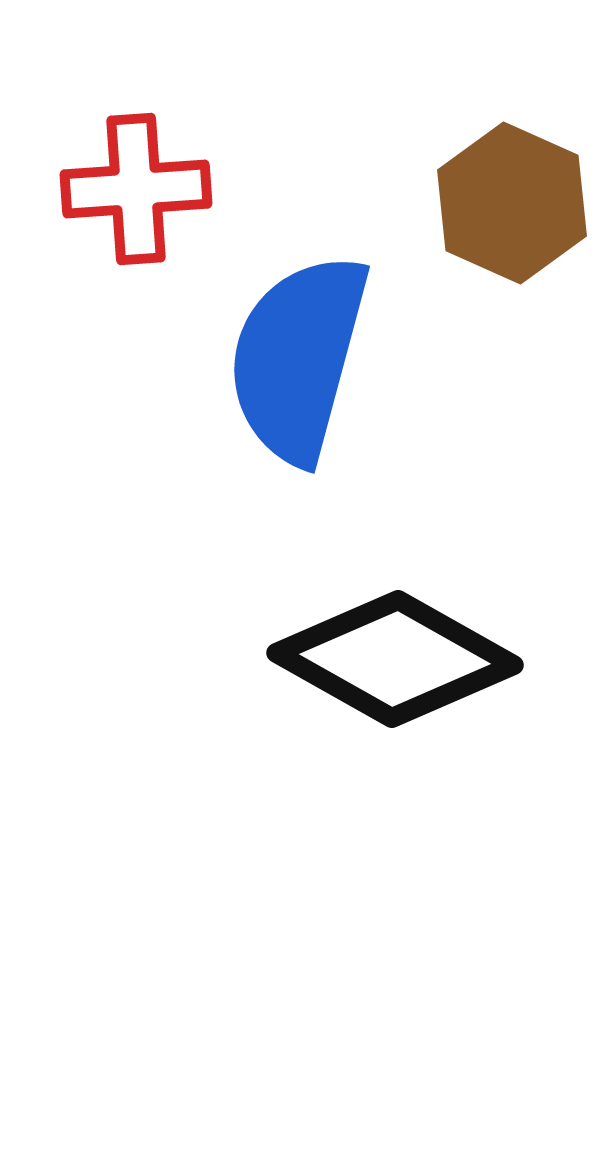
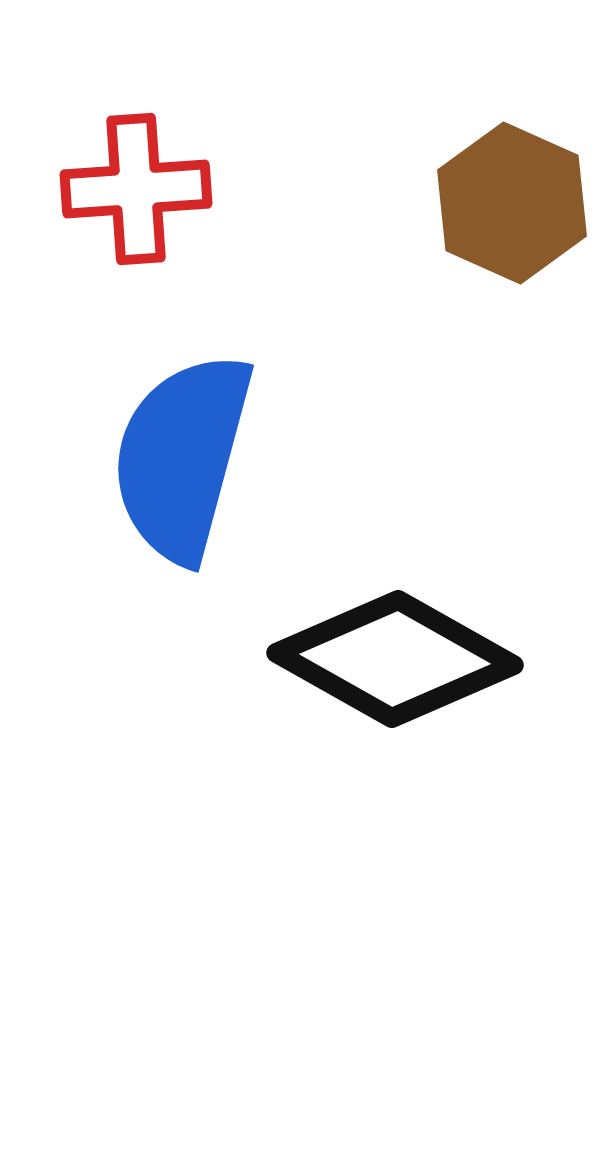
blue semicircle: moved 116 px left, 99 px down
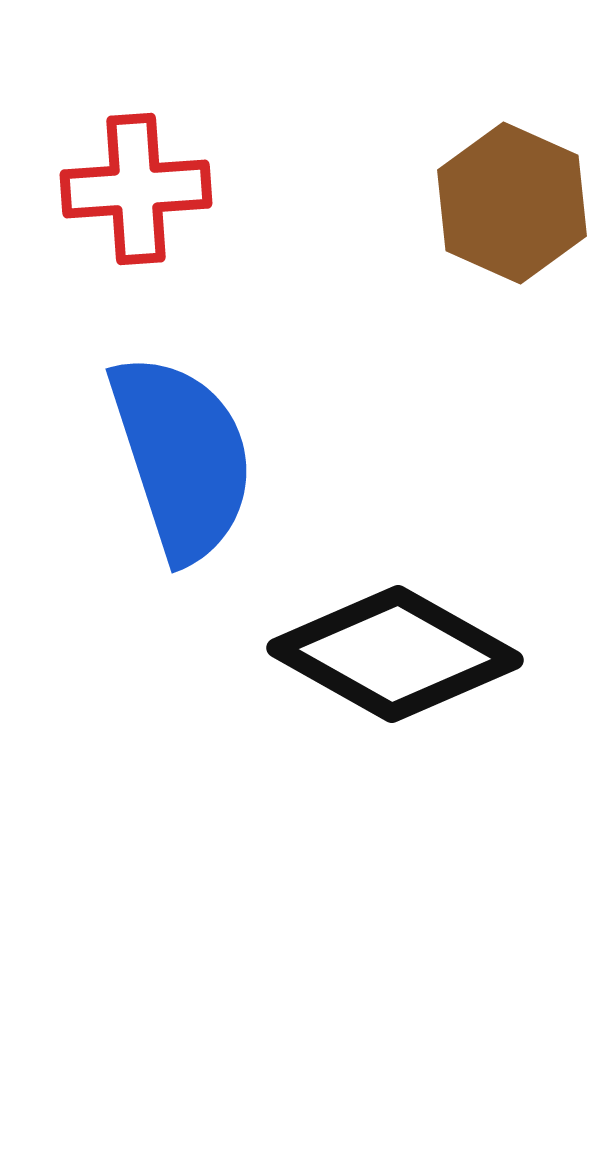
blue semicircle: rotated 147 degrees clockwise
black diamond: moved 5 px up
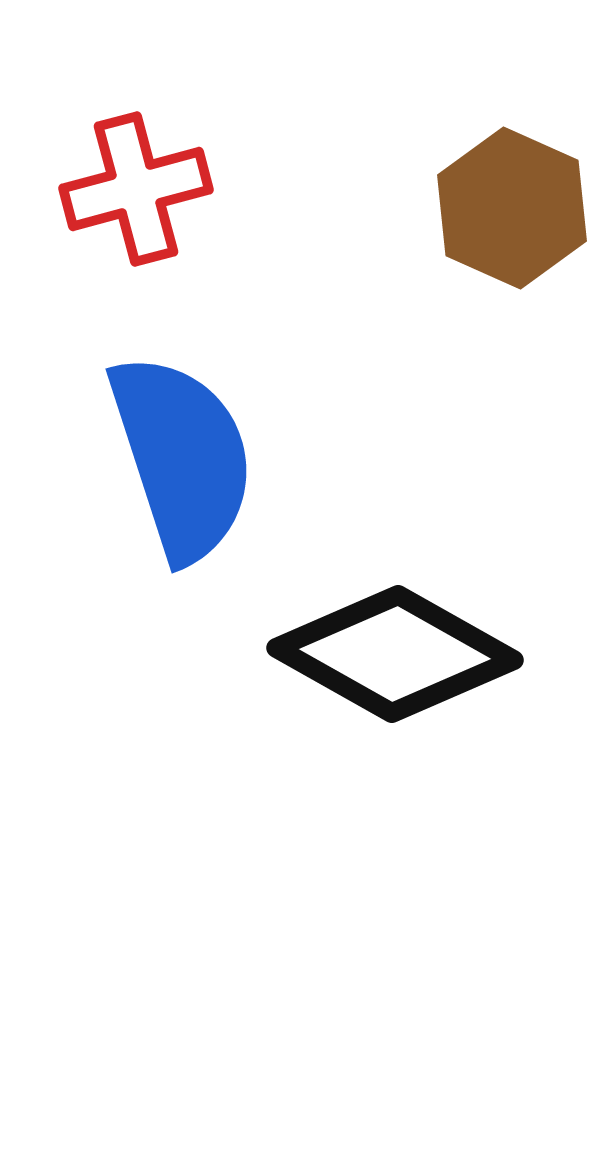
red cross: rotated 11 degrees counterclockwise
brown hexagon: moved 5 px down
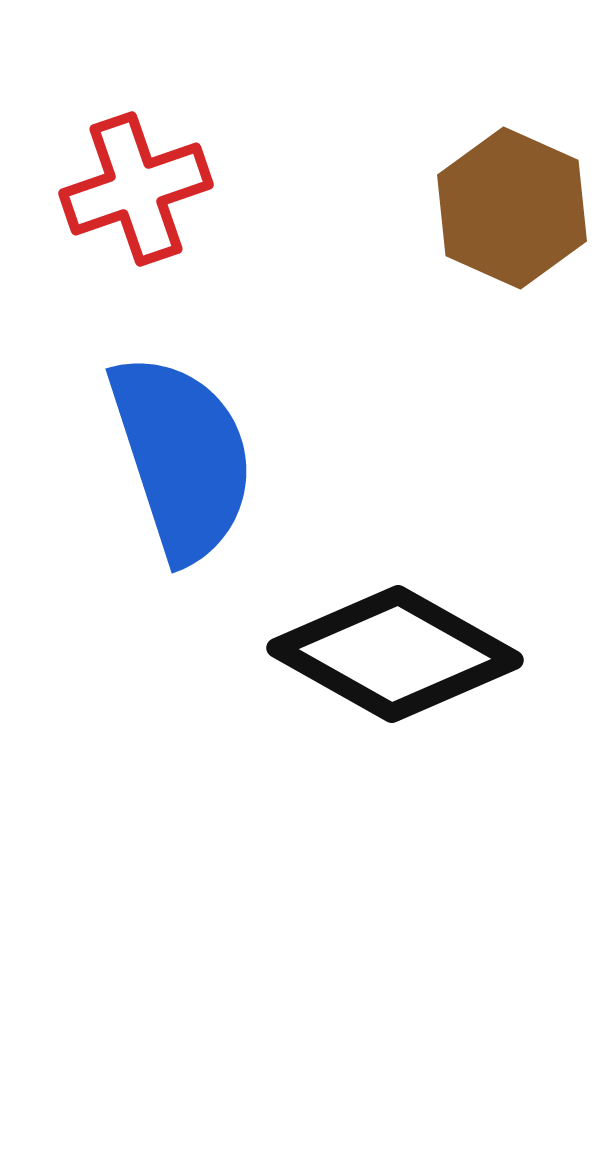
red cross: rotated 4 degrees counterclockwise
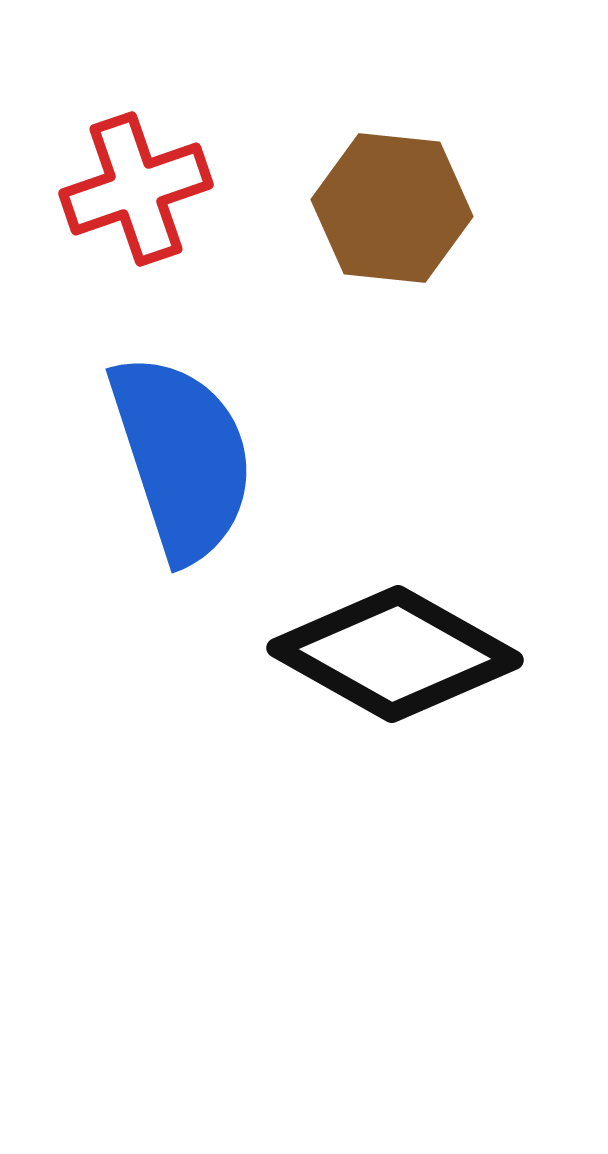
brown hexagon: moved 120 px left; rotated 18 degrees counterclockwise
